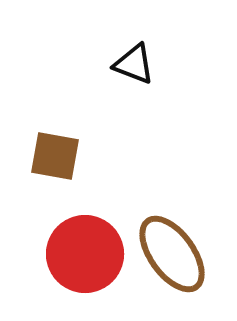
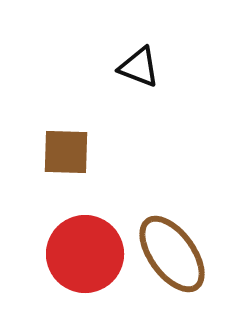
black triangle: moved 5 px right, 3 px down
brown square: moved 11 px right, 4 px up; rotated 8 degrees counterclockwise
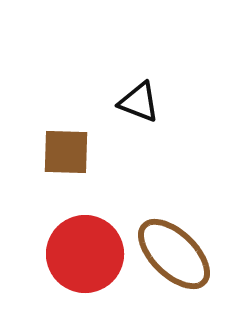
black triangle: moved 35 px down
brown ellipse: moved 2 px right; rotated 10 degrees counterclockwise
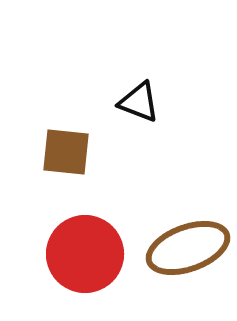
brown square: rotated 4 degrees clockwise
brown ellipse: moved 14 px right, 6 px up; rotated 64 degrees counterclockwise
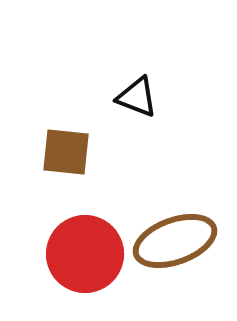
black triangle: moved 2 px left, 5 px up
brown ellipse: moved 13 px left, 7 px up
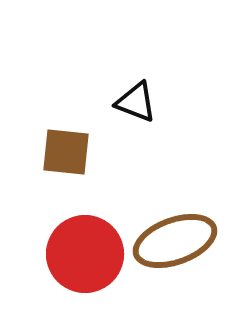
black triangle: moved 1 px left, 5 px down
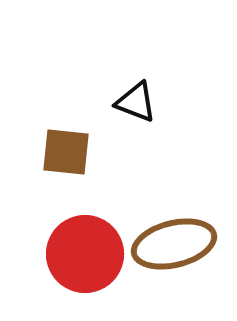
brown ellipse: moved 1 px left, 3 px down; rotated 6 degrees clockwise
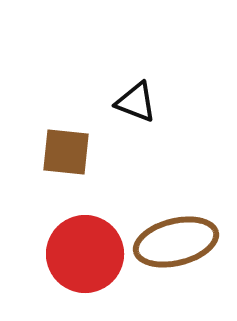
brown ellipse: moved 2 px right, 2 px up
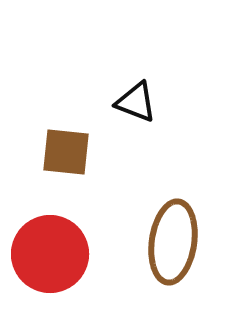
brown ellipse: moved 3 px left; rotated 68 degrees counterclockwise
red circle: moved 35 px left
